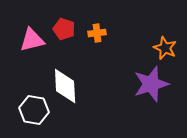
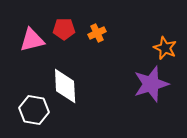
red pentagon: rotated 20 degrees counterclockwise
orange cross: rotated 18 degrees counterclockwise
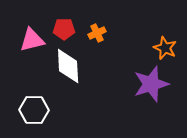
white diamond: moved 3 px right, 20 px up
white hexagon: rotated 8 degrees counterclockwise
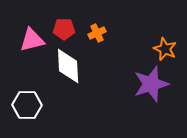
orange star: moved 1 px down
white hexagon: moved 7 px left, 5 px up
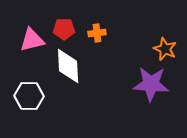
orange cross: rotated 18 degrees clockwise
purple star: rotated 21 degrees clockwise
white hexagon: moved 2 px right, 9 px up
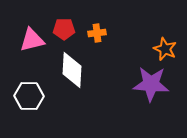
white diamond: moved 4 px right, 4 px down; rotated 6 degrees clockwise
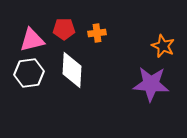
orange star: moved 2 px left, 3 px up
white hexagon: moved 23 px up; rotated 8 degrees counterclockwise
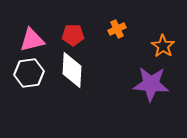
red pentagon: moved 9 px right, 6 px down
orange cross: moved 20 px right, 4 px up; rotated 18 degrees counterclockwise
orange star: rotated 10 degrees clockwise
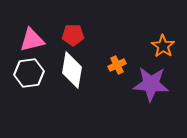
orange cross: moved 36 px down
white diamond: rotated 6 degrees clockwise
